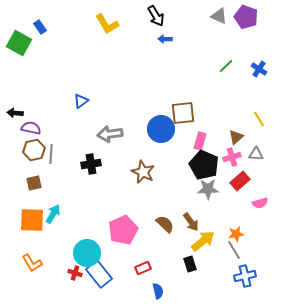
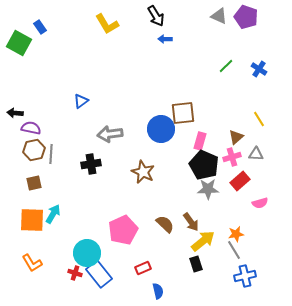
black rectangle at (190, 264): moved 6 px right
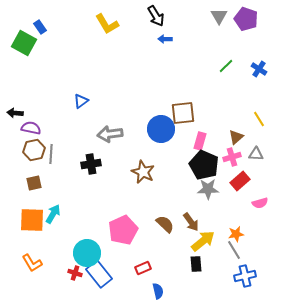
gray triangle at (219, 16): rotated 36 degrees clockwise
purple pentagon at (246, 17): moved 2 px down
green square at (19, 43): moved 5 px right
black rectangle at (196, 264): rotated 14 degrees clockwise
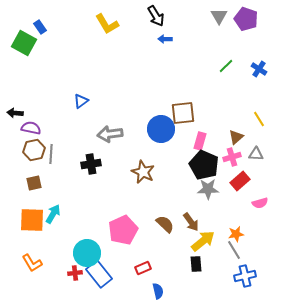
red cross at (75, 273): rotated 24 degrees counterclockwise
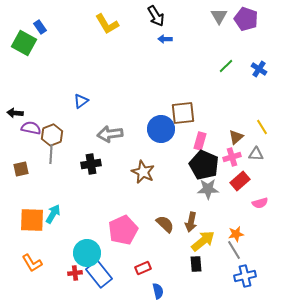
yellow line at (259, 119): moved 3 px right, 8 px down
brown hexagon at (34, 150): moved 18 px right, 15 px up; rotated 10 degrees counterclockwise
brown square at (34, 183): moved 13 px left, 14 px up
brown arrow at (191, 222): rotated 48 degrees clockwise
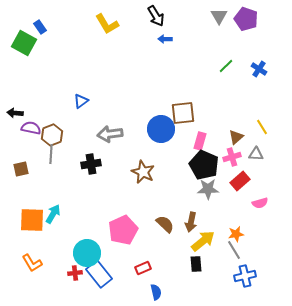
blue semicircle at (158, 291): moved 2 px left, 1 px down
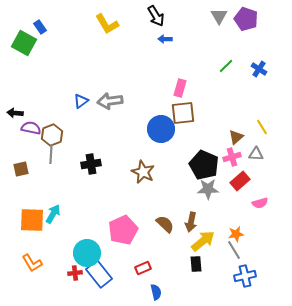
gray arrow at (110, 134): moved 33 px up
pink rectangle at (200, 141): moved 20 px left, 53 px up
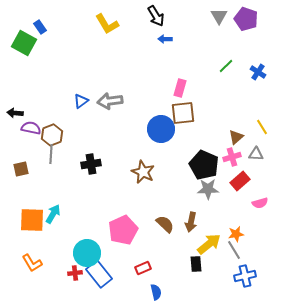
blue cross at (259, 69): moved 1 px left, 3 px down
yellow arrow at (203, 241): moved 6 px right, 3 px down
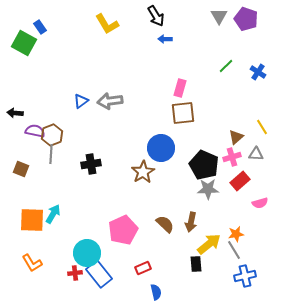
purple semicircle at (31, 128): moved 4 px right, 3 px down
blue circle at (161, 129): moved 19 px down
brown square at (21, 169): rotated 35 degrees clockwise
brown star at (143, 172): rotated 15 degrees clockwise
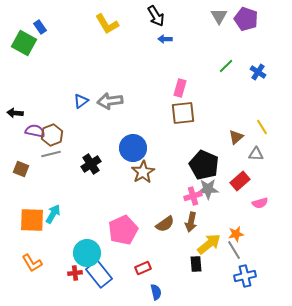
blue circle at (161, 148): moved 28 px left
gray line at (51, 154): rotated 72 degrees clockwise
pink cross at (232, 157): moved 39 px left, 39 px down
black cross at (91, 164): rotated 24 degrees counterclockwise
brown semicircle at (165, 224): rotated 102 degrees clockwise
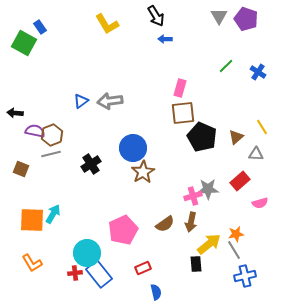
black pentagon at (204, 165): moved 2 px left, 28 px up
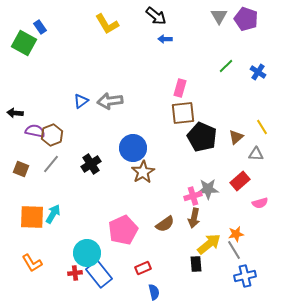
black arrow at (156, 16): rotated 20 degrees counterclockwise
gray line at (51, 154): moved 10 px down; rotated 36 degrees counterclockwise
orange square at (32, 220): moved 3 px up
brown arrow at (191, 222): moved 3 px right, 4 px up
blue semicircle at (156, 292): moved 2 px left
